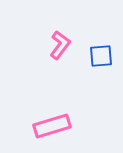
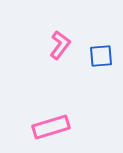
pink rectangle: moved 1 px left, 1 px down
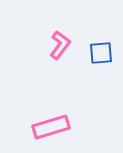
blue square: moved 3 px up
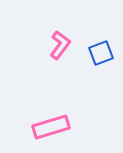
blue square: rotated 15 degrees counterclockwise
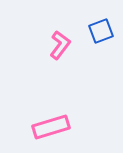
blue square: moved 22 px up
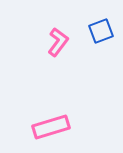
pink L-shape: moved 2 px left, 3 px up
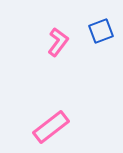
pink rectangle: rotated 21 degrees counterclockwise
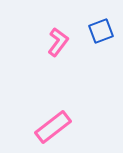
pink rectangle: moved 2 px right
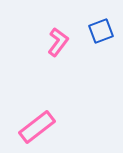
pink rectangle: moved 16 px left
